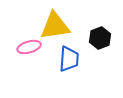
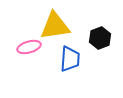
blue trapezoid: moved 1 px right
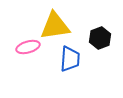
pink ellipse: moved 1 px left
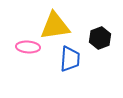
pink ellipse: rotated 20 degrees clockwise
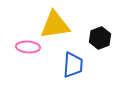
yellow triangle: moved 1 px up
blue trapezoid: moved 3 px right, 6 px down
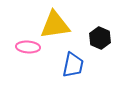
black hexagon: rotated 15 degrees counterclockwise
blue trapezoid: rotated 8 degrees clockwise
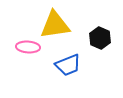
blue trapezoid: moved 5 px left; rotated 56 degrees clockwise
